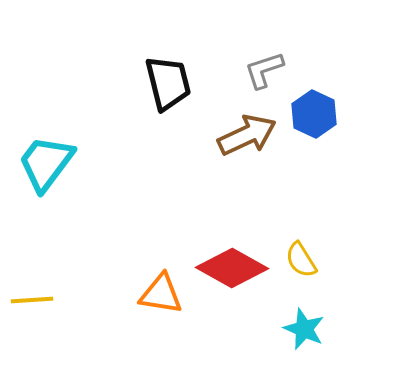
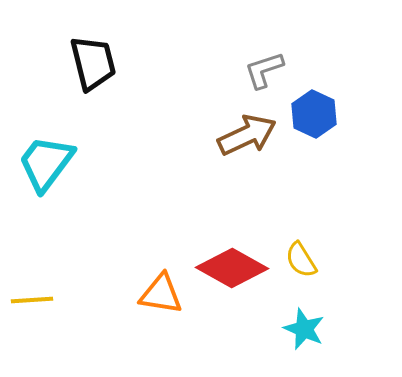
black trapezoid: moved 75 px left, 20 px up
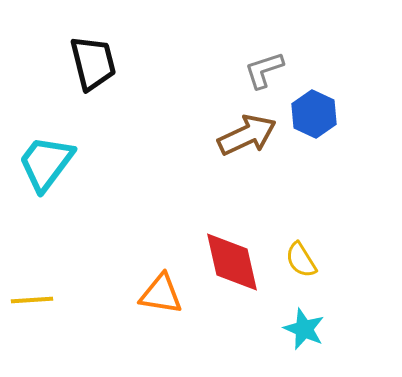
red diamond: moved 6 px up; rotated 48 degrees clockwise
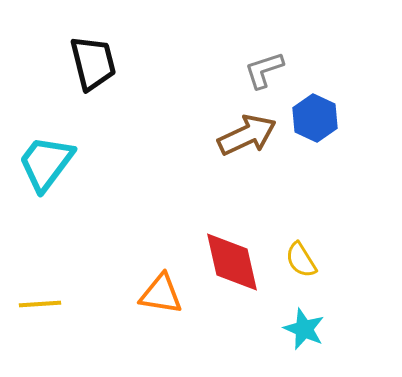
blue hexagon: moved 1 px right, 4 px down
yellow line: moved 8 px right, 4 px down
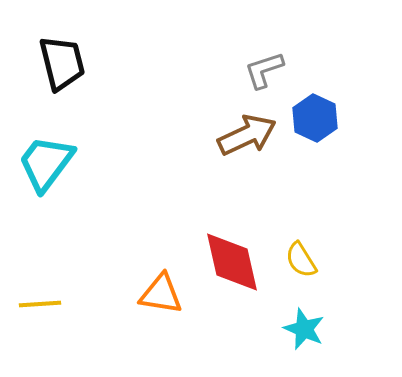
black trapezoid: moved 31 px left
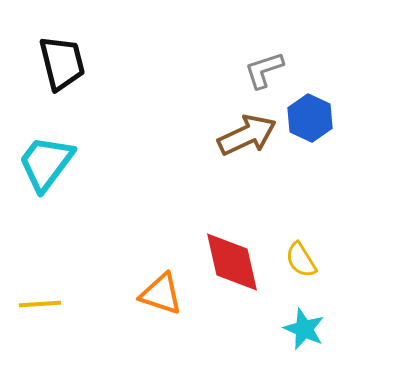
blue hexagon: moved 5 px left
orange triangle: rotated 9 degrees clockwise
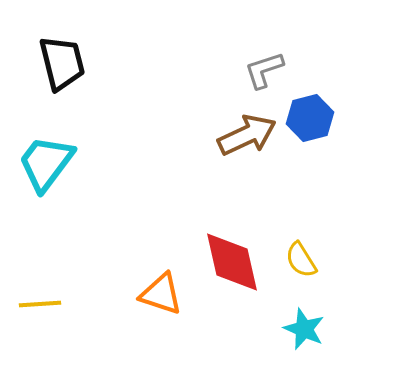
blue hexagon: rotated 21 degrees clockwise
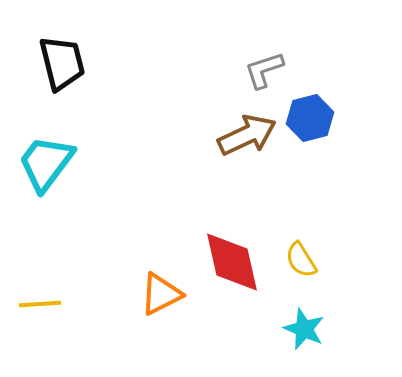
orange triangle: rotated 45 degrees counterclockwise
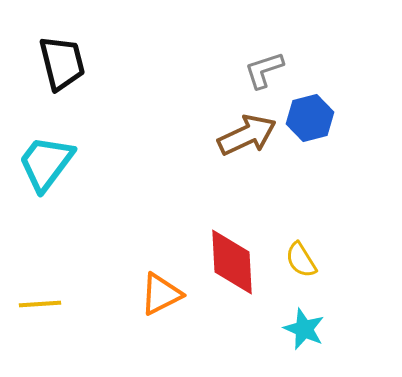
red diamond: rotated 10 degrees clockwise
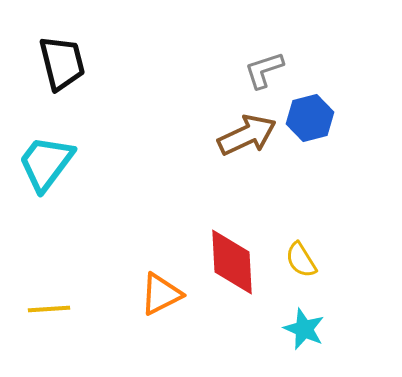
yellow line: moved 9 px right, 5 px down
